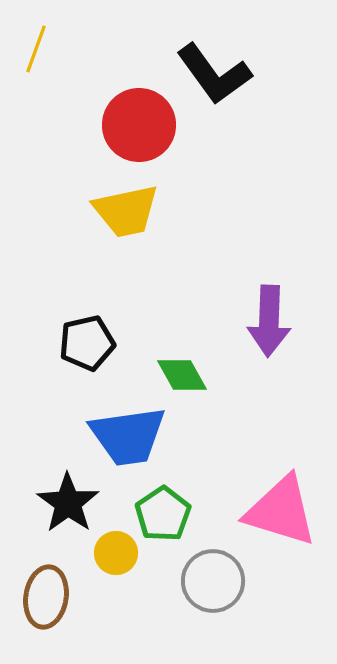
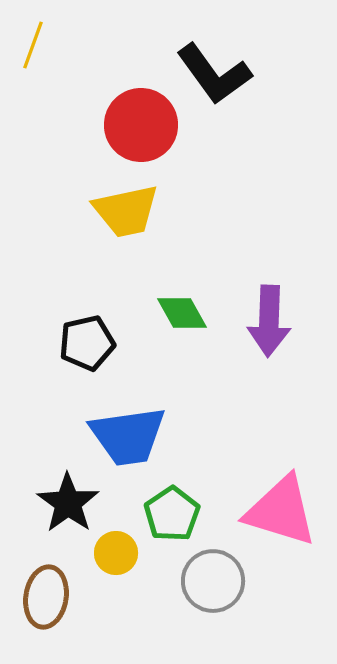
yellow line: moved 3 px left, 4 px up
red circle: moved 2 px right
green diamond: moved 62 px up
green pentagon: moved 9 px right
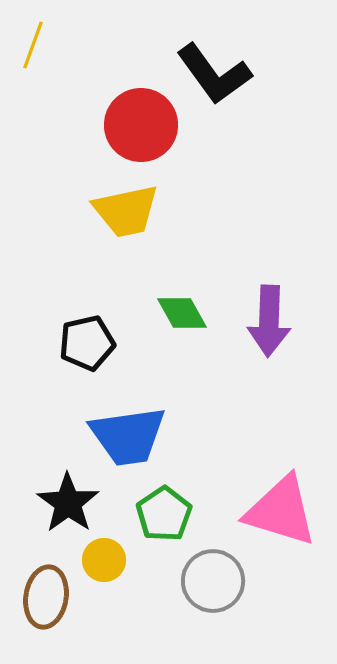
green pentagon: moved 8 px left
yellow circle: moved 12 px left, 7 px down
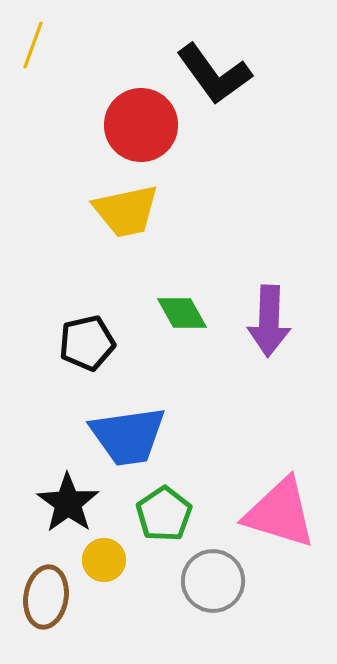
pink triangle: moved 1 px left, 2 px down
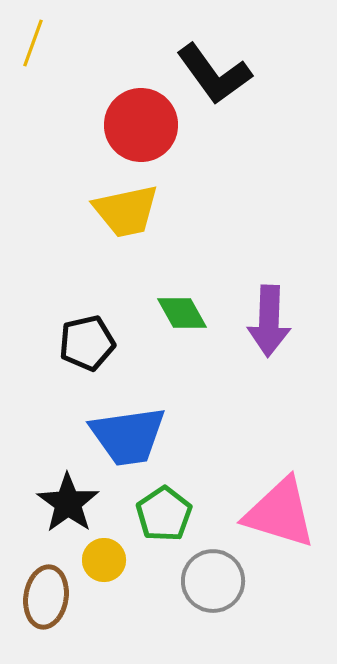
yellow line: moved 2 px up
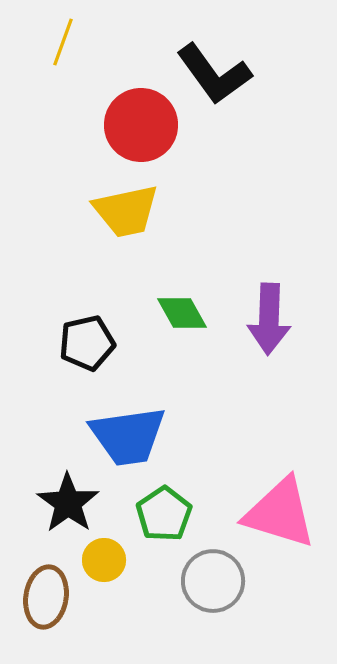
yellow line: moved 30 px right, 1 px up
purple arrow: moved 2 px up
